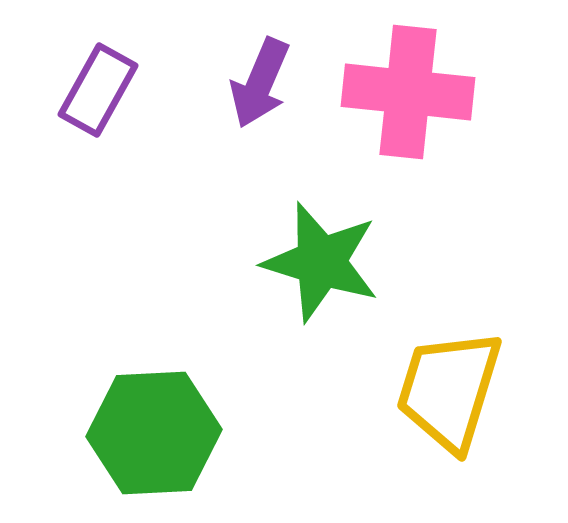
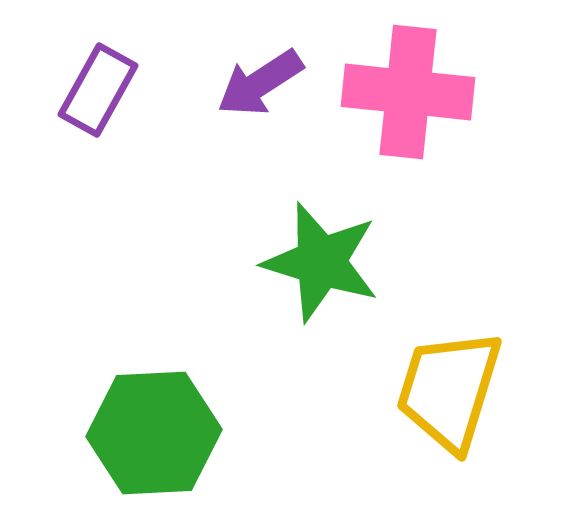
purple arrow: rotated 34 degrees clockwise
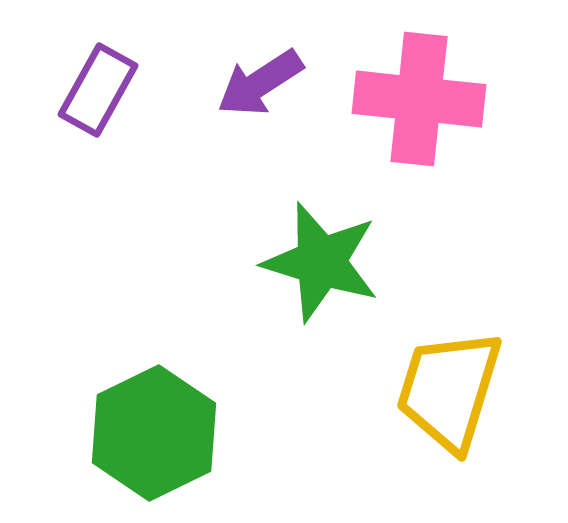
pink cross: moved 11 px right, 7 px down
green hexagon: rotated 23 degrees counterclockwise
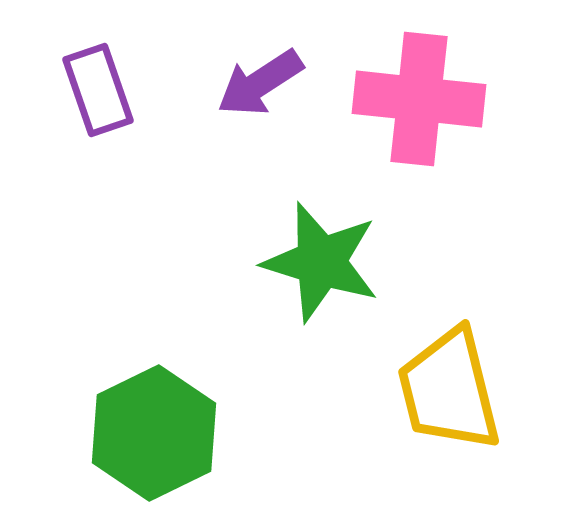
purple rectangle: rotated 48 degrees counterclockwise
yellow trapezoid: rotated 31 degrees counterclockwise
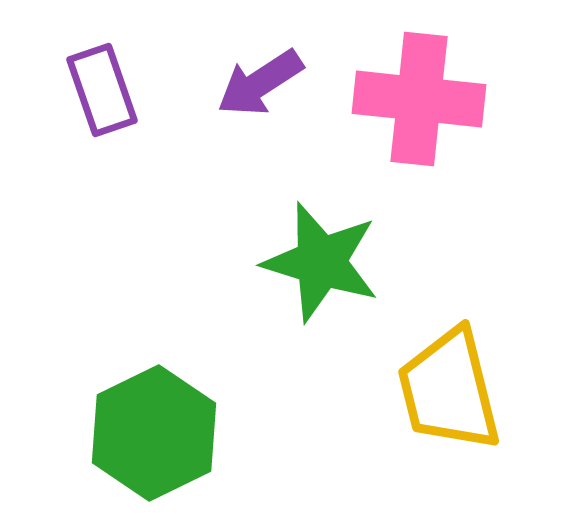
purple rectangle: moved 4 px right
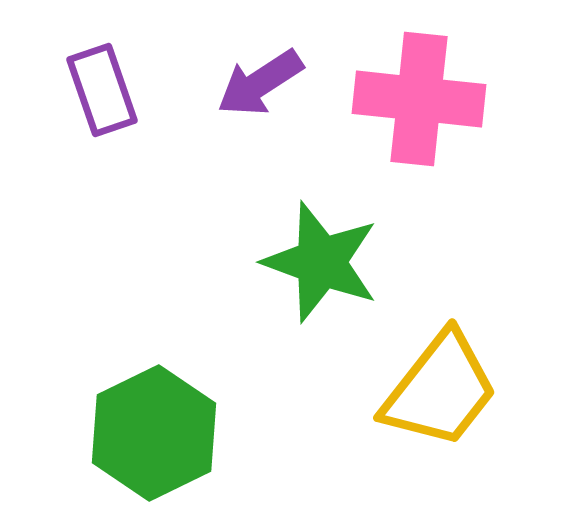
green star: rotated 3 degrees clockwise
yellow trapezoid: moved 9 px left; rotated 128 degrees counterclockwise
